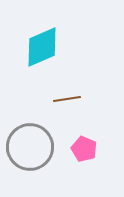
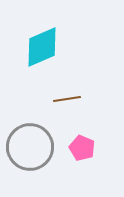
pink pentagon: moved 2 px left, 1 px up
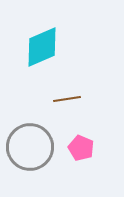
pink pentagon: moved 1 px left
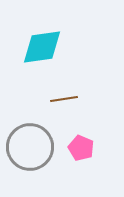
cyan diamond: rotated 15 degrees clockwise
brown line: moved 3 px left
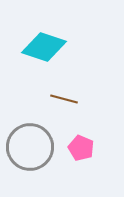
cyan diamond: moved 2 px right; rotated 27 degrees clockwise
brown line: rotated 24 degrees clockwise
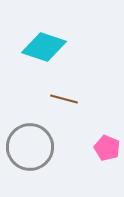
pink pentagon: moved 26 px right
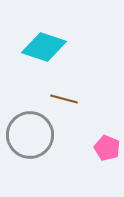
gray circle: moved 12 px up
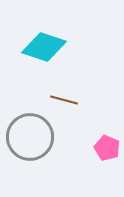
brown line: moved 1 px down
gray circle: moved 2 px down
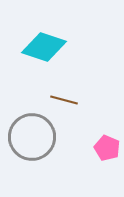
gray circle: moved 2 px right
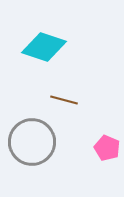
gray circle: moved 5 px down
